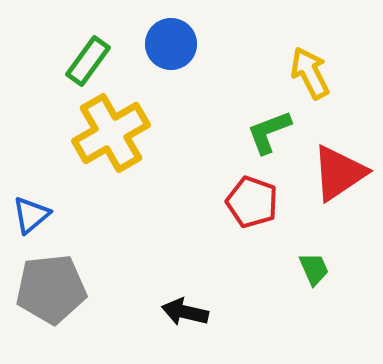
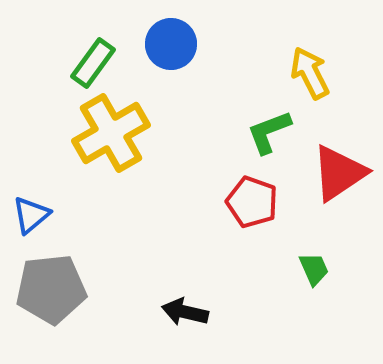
green rectangle: moved 5 px right, 2 px down
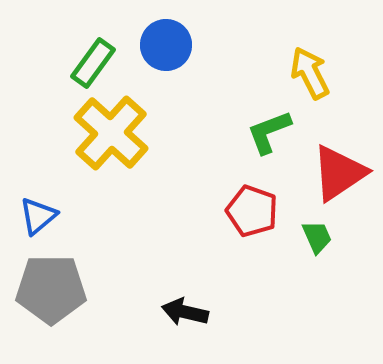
blue circle: moved 5 px left, 1 px down
yellow cross: rotated 18 degrees counterclockwise
red pentagon: moved 9 px down
blue triangle: moved 7 px right, 1 px down
green trapezoid: moved 3 px right, 32 px up
gray pentagon: rotated 6 degrees clockwise
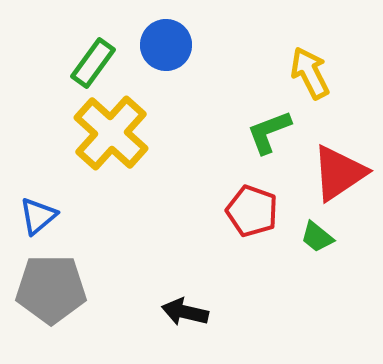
green trapezoid: rotated 153 degrees clockwise
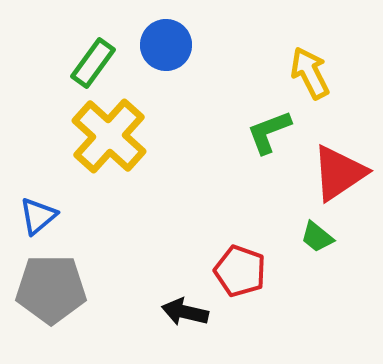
yellow cross: moved 2 px left, 3 px down
red pentagon: moved 12 px left, 60 px down
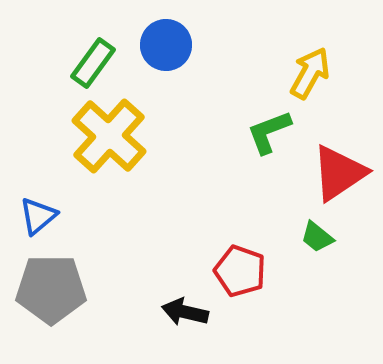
yellow arrow: rotated 56 degrees clockwise
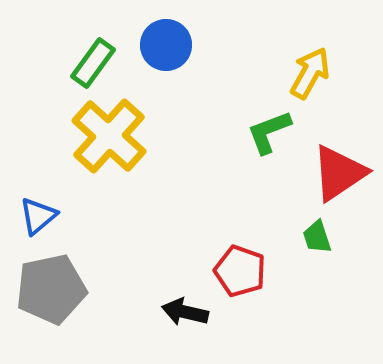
green trapezoid: rotated 33 degrees clockwise
gray pentagon: rotated 12 degrees counterclockwise
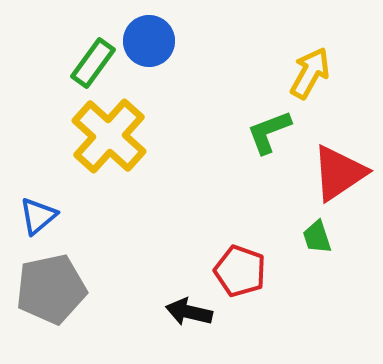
blue circle: moved 17 px left, 4 px up
black arrow: moved 4 px right
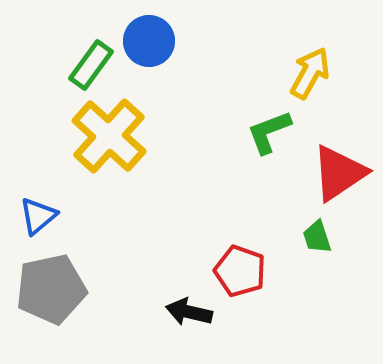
green rectangle: moved 2 px left, 2 px down
